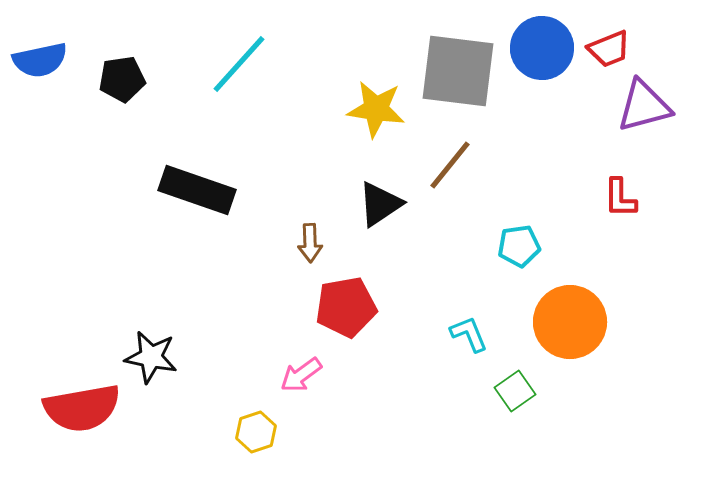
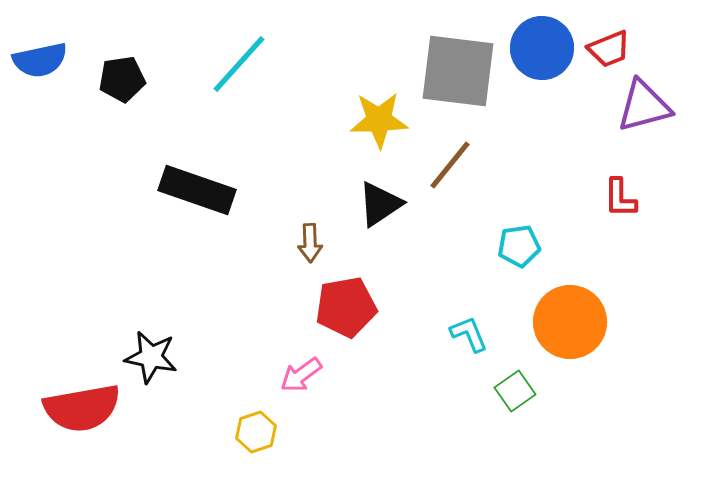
yellow star: moved 3 px right, 11 px down; rotated 10 degrees counterclockwise
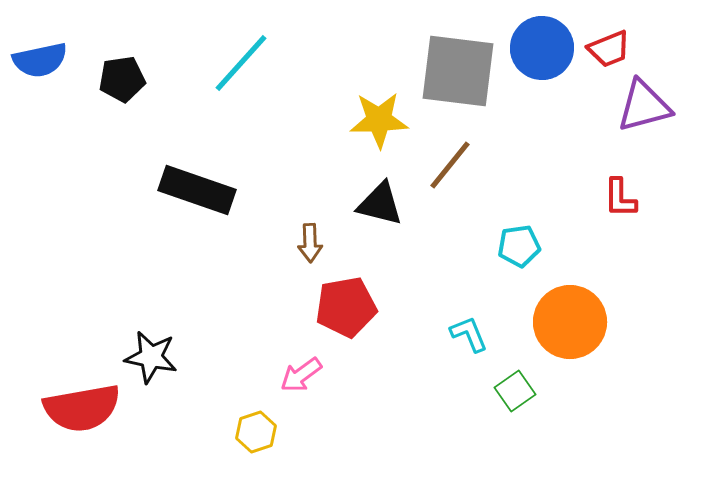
cyan line: moved 2 px right, 1 px up
black triangle: rotated 48 degrees clockwise
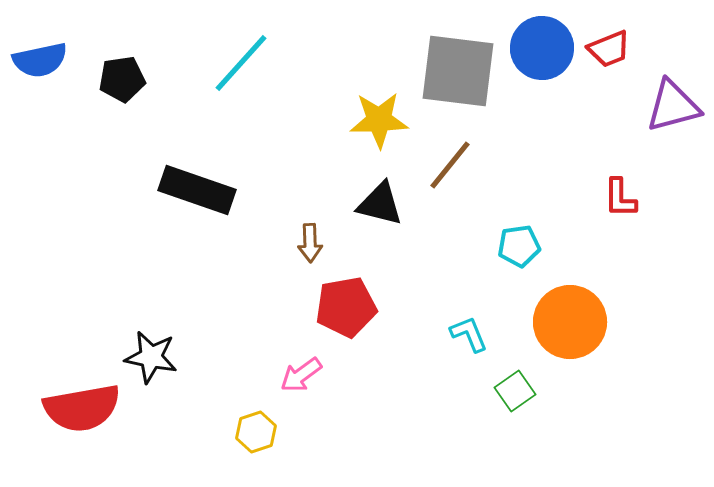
purple triangle: moved 29 px right
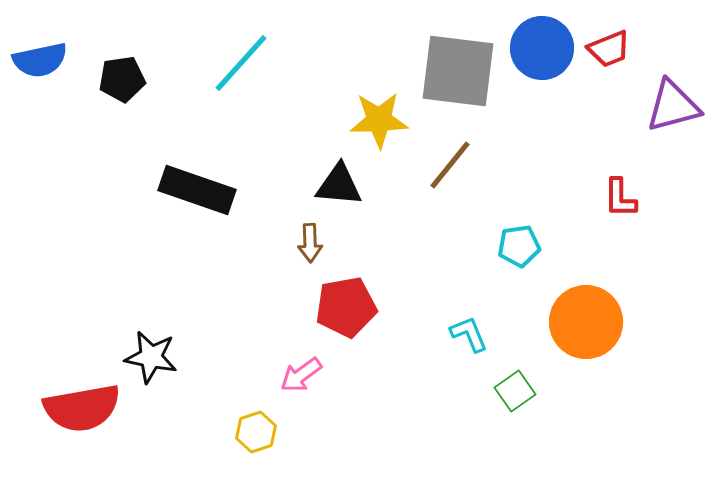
black triangle: moved 41 px left, 19 px up; rotated 9 degrees counterclockwise
orange circle: moved 16 px right
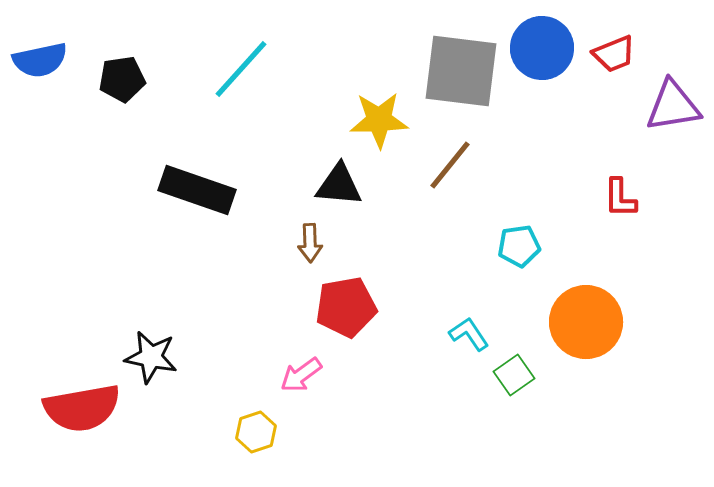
red trapezoid: moved 5 px right, 5 px down
cyan line: moved 6 px down
gray square: moved 3 px right
purple triangle: rotated 6 degrees clockwise
cyan L-shape: rotated 12 degrees counterclockwise
green square: moved 1 px left, 16 px up
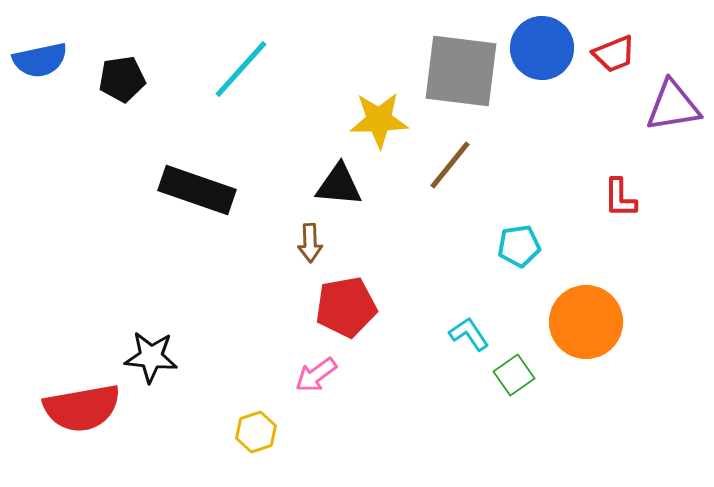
black star: rotated 6 degrees counterclockwise
pink arrow: moved 15 px right
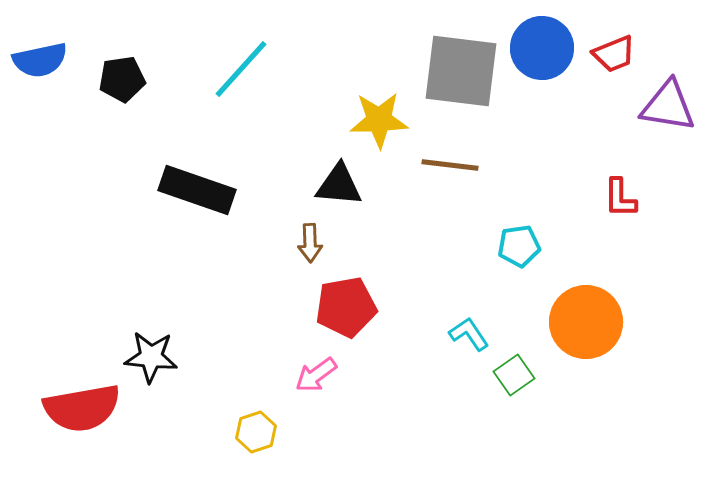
purple triangle: moved 5 px left; rotated 18 degrees clockwise
brown line: rotated 58 degrees clockwise
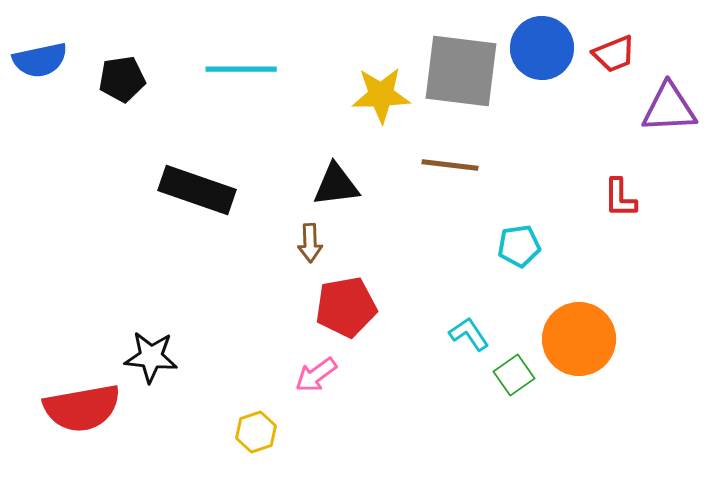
cyan line: rotated 48 degrees clockwise
purple triangle: moved 1 px right, 2 px down; rotated 12 degrees counterclockwise
yellow star: moved 2 px right, 25 px up
black triangle: moved 3 px left; rotated 12 degrees counterclockwise
orange circle: moved 7 px left, 17 px down
